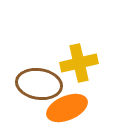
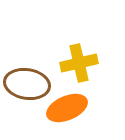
brown ellipse: moved 12 px left
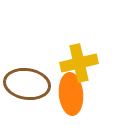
orange ellipse: moved 4 px right, 14 px up; rotated 72 degrees counterclockwise
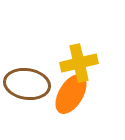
orange ellipse: rotated 36 degrees clockwise
